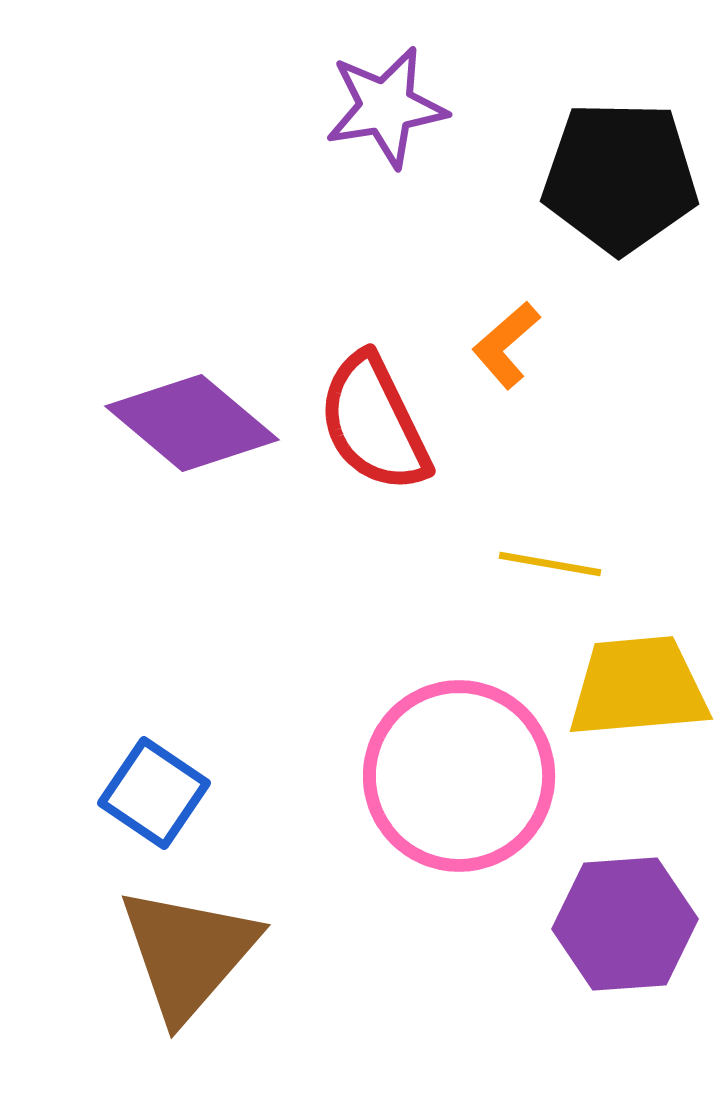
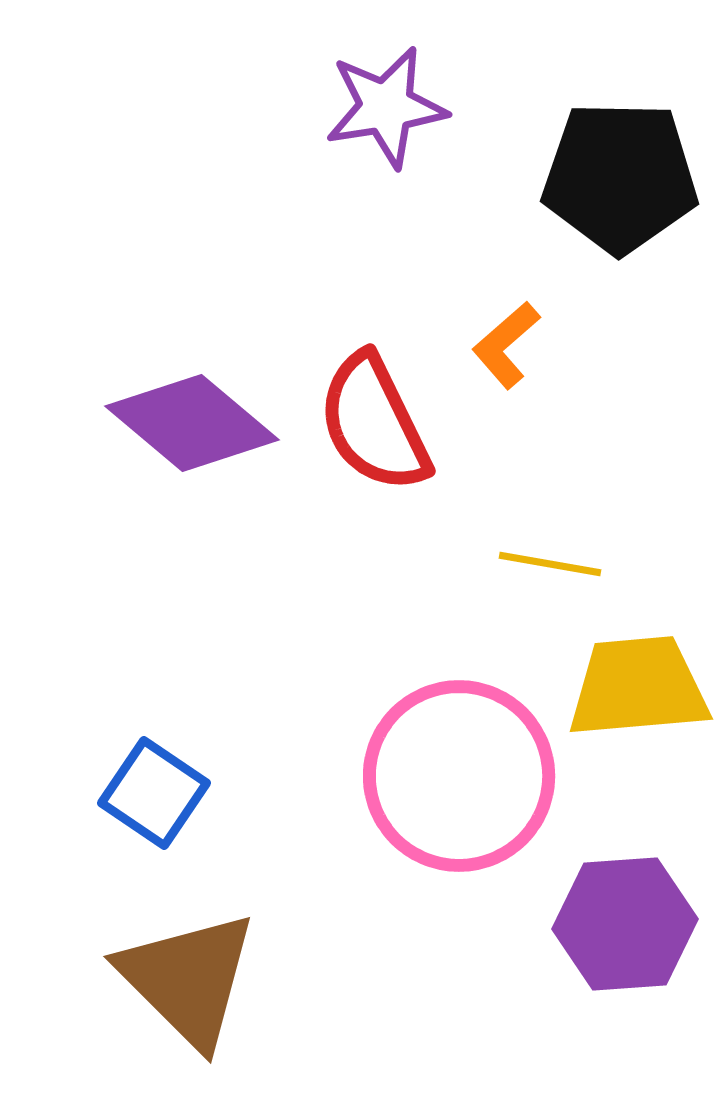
brown triangle: moved 26 px down; rotated 26 degrees counterclockwise
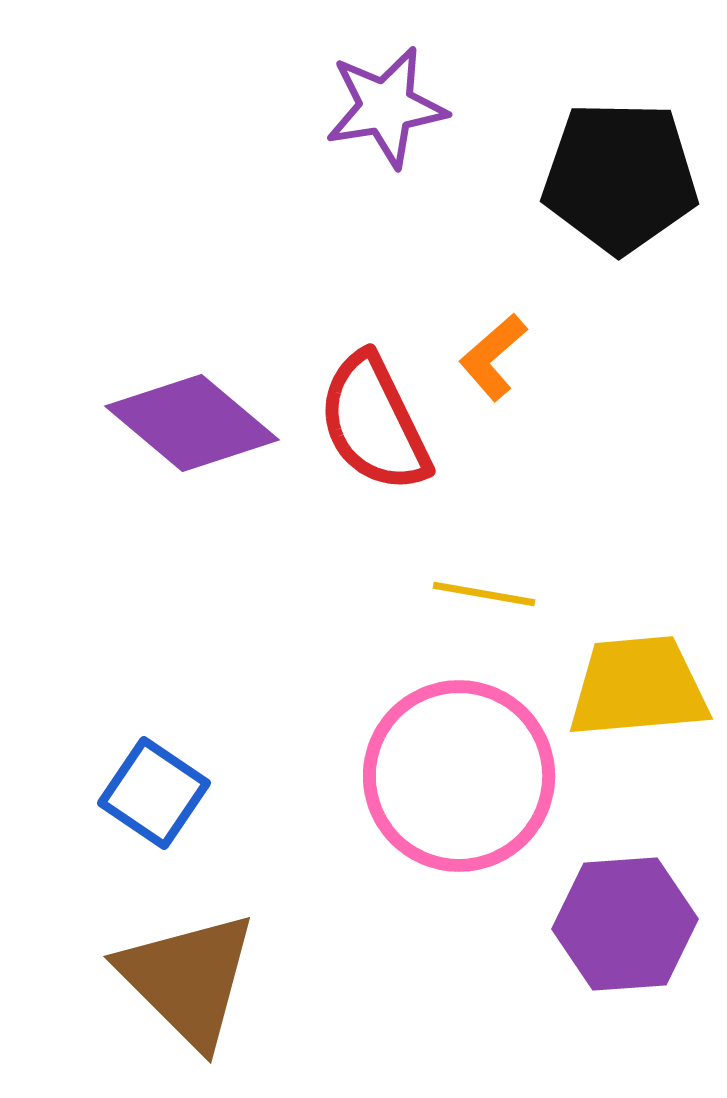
orange L-shape: moved 13 px left, 12 px down
yellow line: moved 66 px left, 30 px down
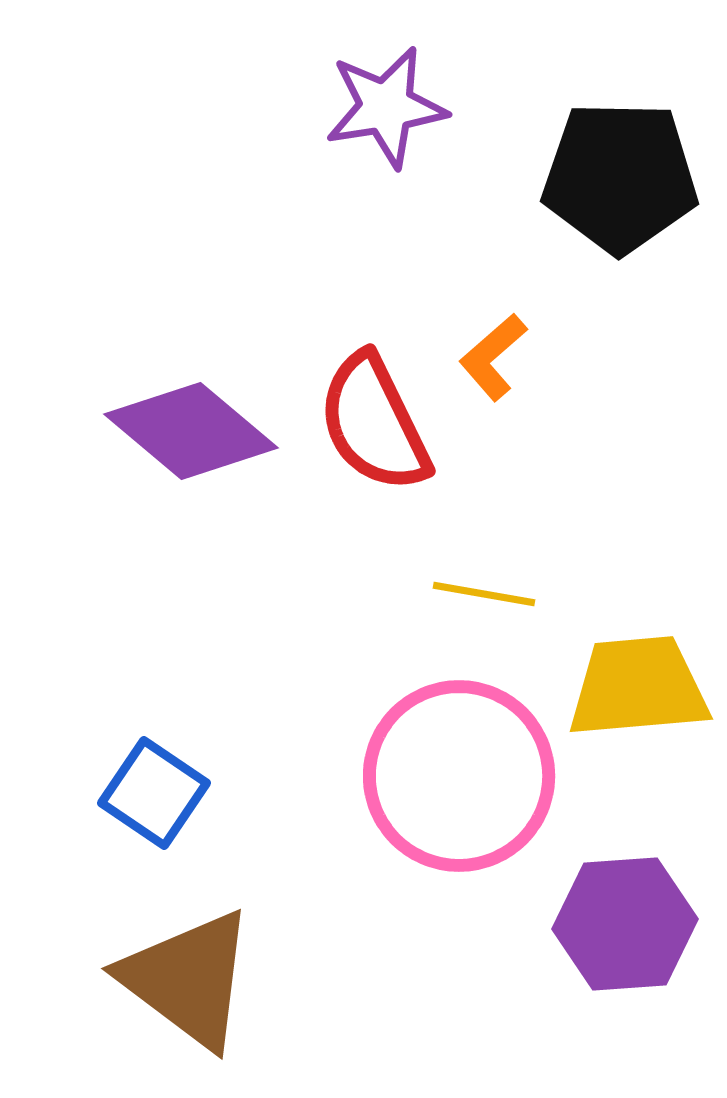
purple diamond: moved 1 px left, 8 px down
brown triangle: rotated 8 degrees counterclockwise
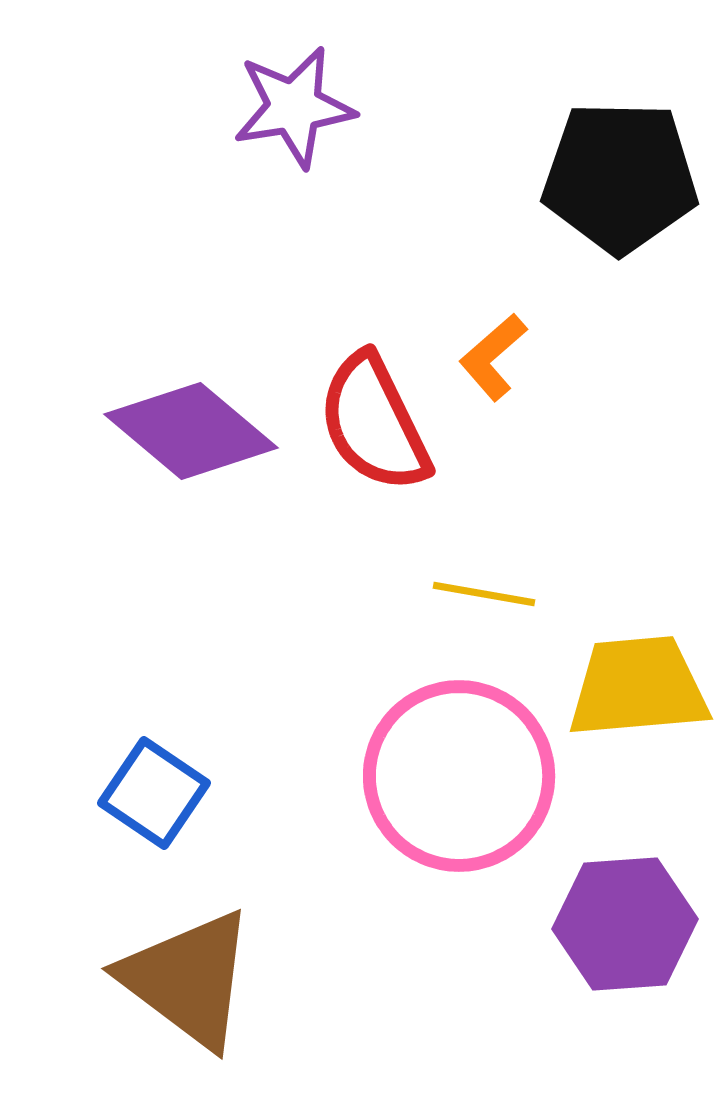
purple star: moved 92 px left
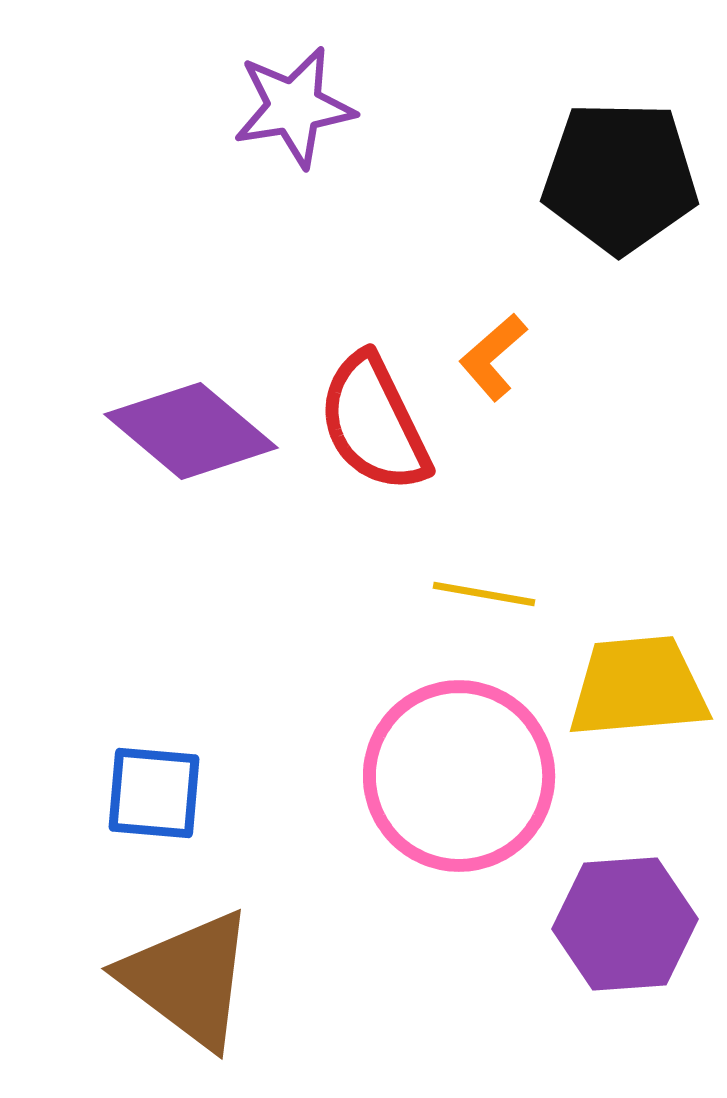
blue square: rotated 29 degrees counterclockwise
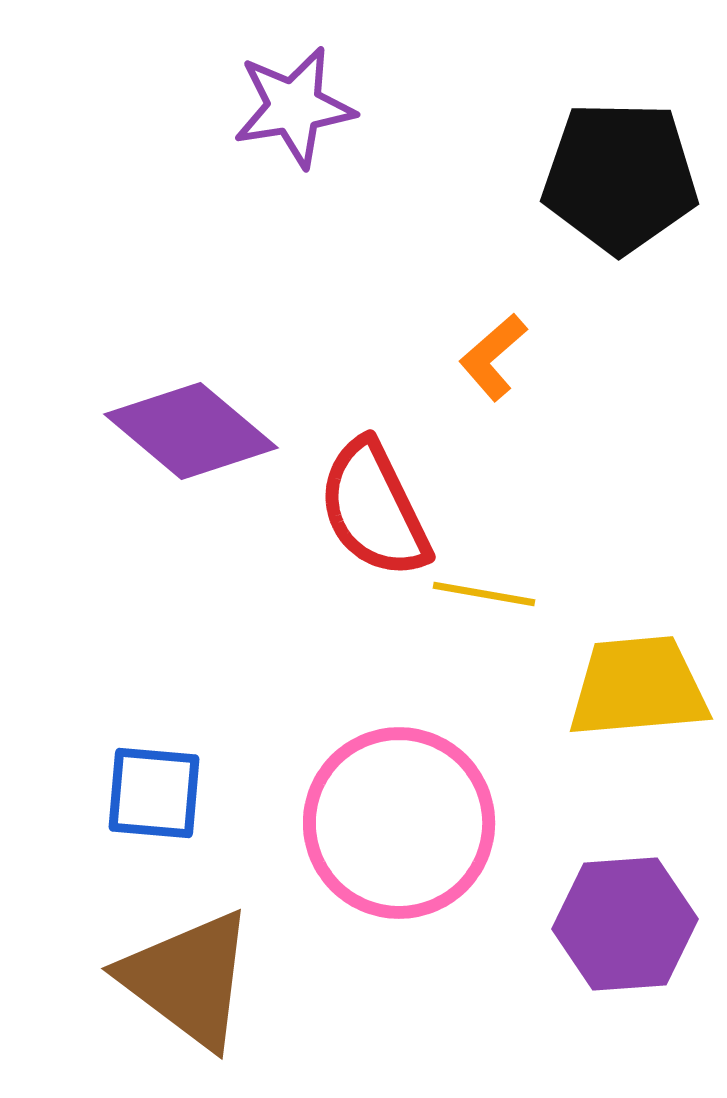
red semicircle: moved 86 px down
pink circle: moved 60 px left, 47 px down
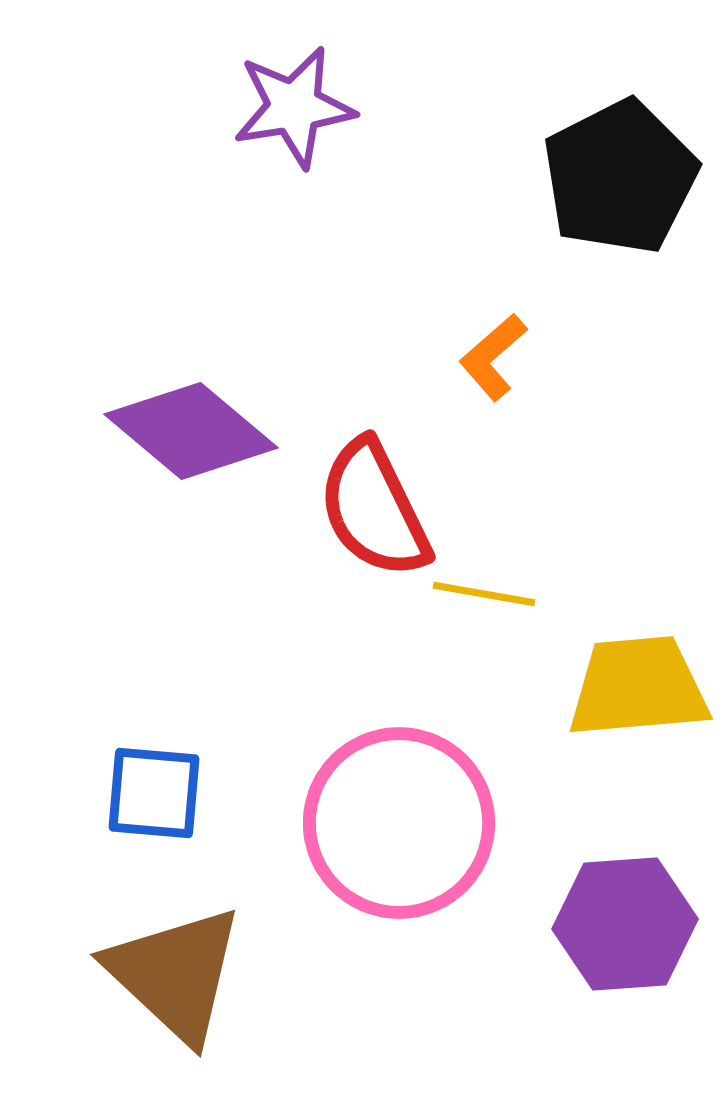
black pentagon: rotated 28 degrees counterclockwise
brown triangle: moved 13 px left, 5 px up; rotated 6 degrees clockwise
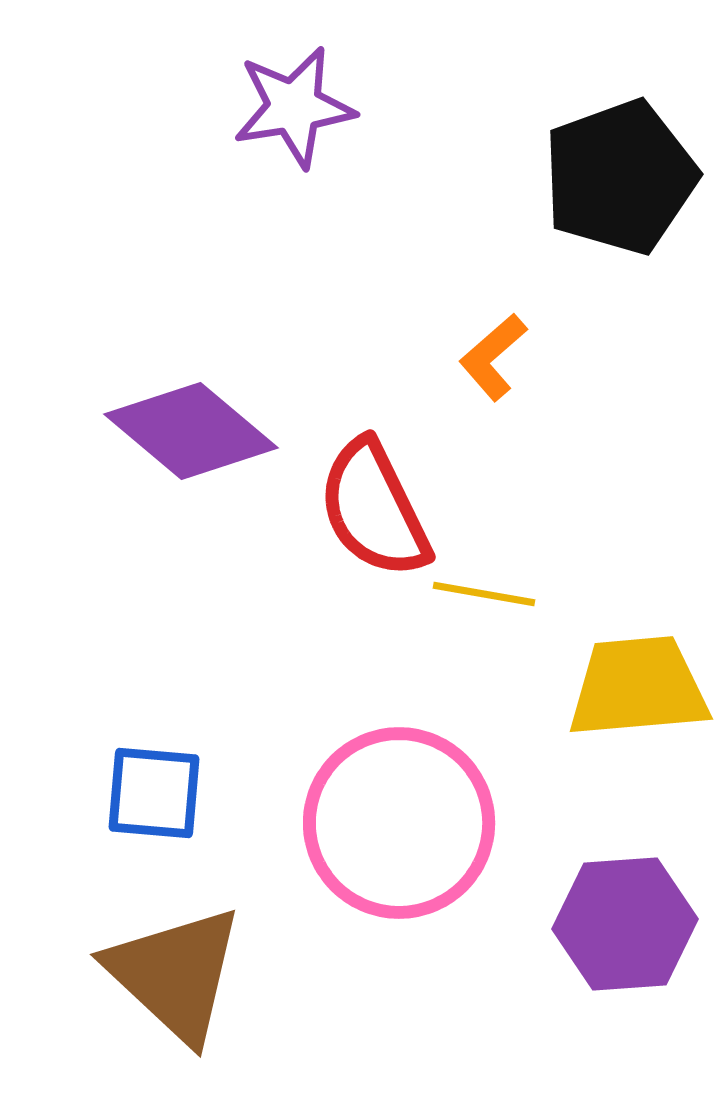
black pentagon: rotated 7 degrees clockwise
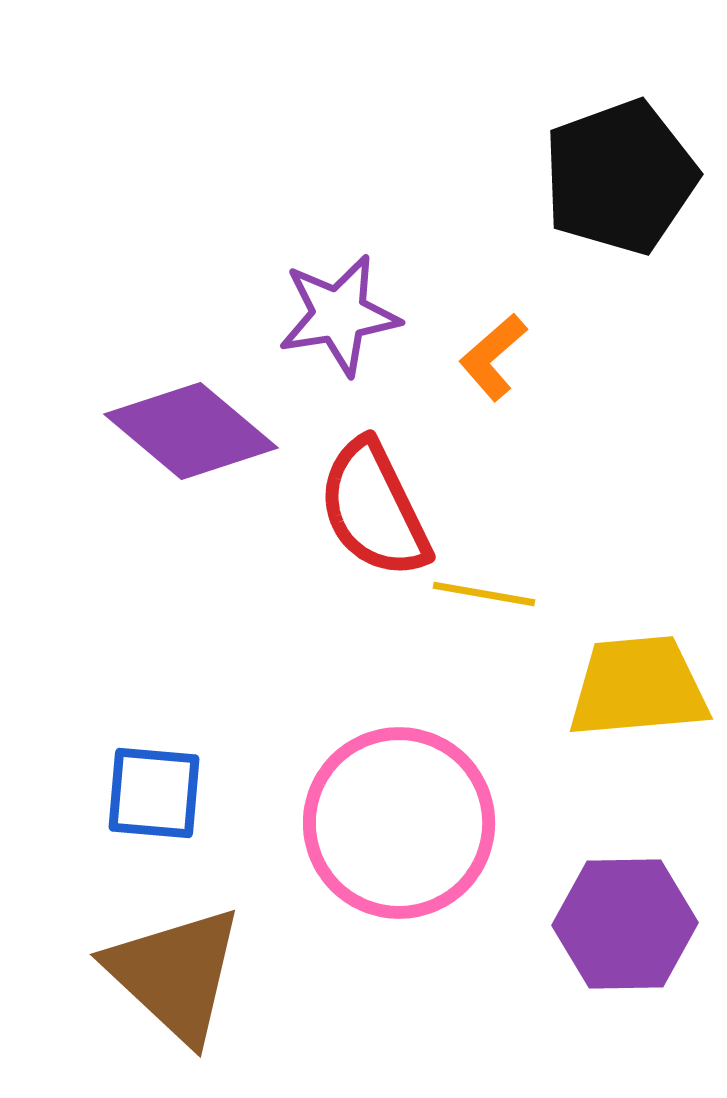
purple star: moved 45 px right, 208 px down
purple hexagon: rotated 3 degrees clockwise
